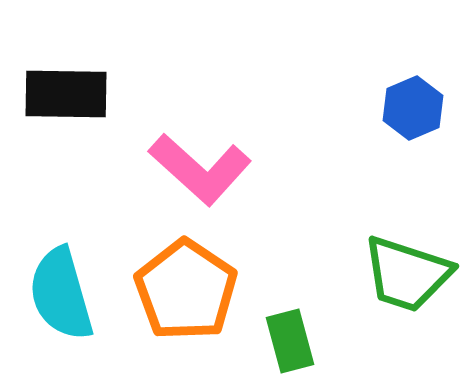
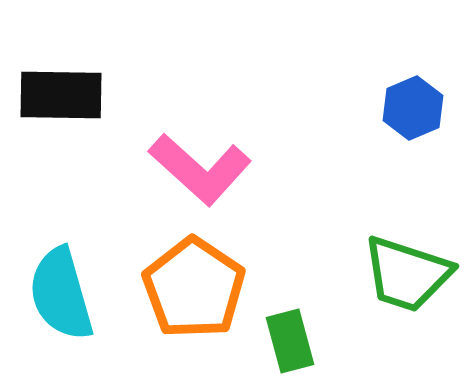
black rectangle: moved 5 px left, 1 px down
orange pentagon: moved 8 px right, 2 px up
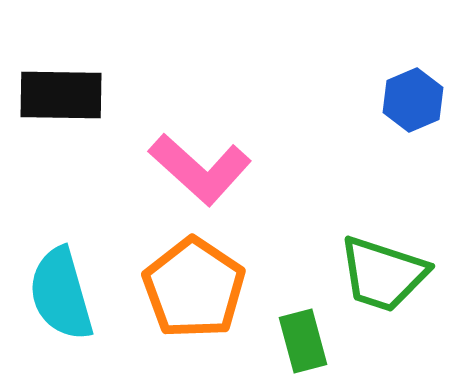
blue hexagon: moved 8 px up
green trapezoid: moved 24 px left
green rectangle: moved 13 px right
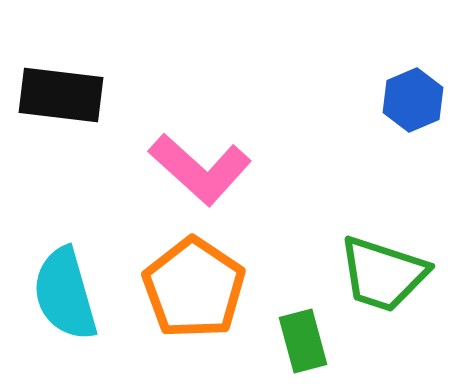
black rectangle: rotated 6 degrees clockwise
cyan semicircle: moved 4 px right
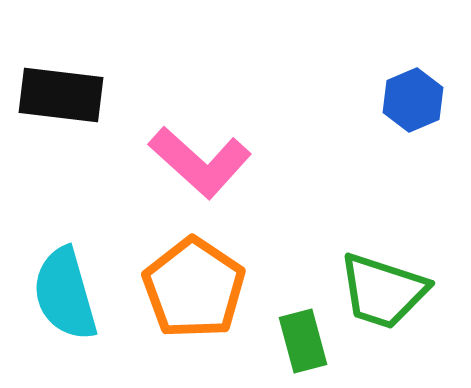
pink L-shape: moved 7 px up
green trapezoid: moved 17 px down
